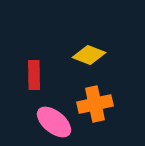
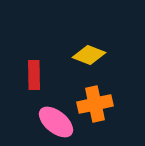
pink ellipse: moved 2 px right
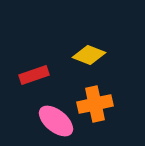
red rectangle: rotated 72 degrees clockwise
pink ellipse: moved 1 px up
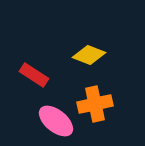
red rectangle: rotated 52 degrees clockwise
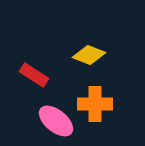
orange cross: rotated 12 degrees clockwise
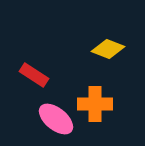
yellow diamond: moved 19 px right, 6 px up
pink ellipse: moved 2 px up
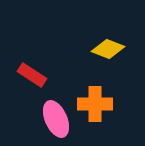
red rectangle: moved 2 px left
pink ellipse: rotated 27 degrees clockwise
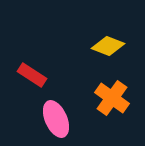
yellow diamond: moved 3 px up
orange cross: moved 17 px right, 6 px up; rotated 36 degrees clockwise
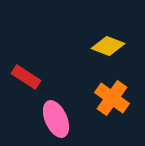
red rectangle: moved 6 px left, 2 px down
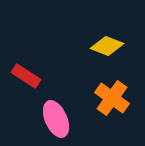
yellow diamond: moved 1 px left
red rectangle: moved 1 px up
